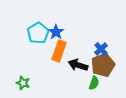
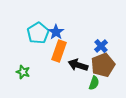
blue cross: moved 3 px up
green star: moved 11 px up
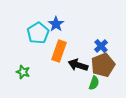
blue star: moved 8 px up
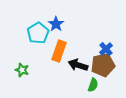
blue cross: moved 5 px right, 3 px down
brown pentagon: rotated 10 degrees clockwise
green star: moved 1 px left, 2 px up
green semicircle: moved 1 px left, 2 px down
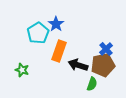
green semicircle: moved 1 px left, 1 px up
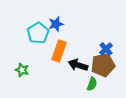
blue star: rotated 21 degrees clockwise
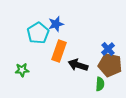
blue cross: moved 2 px right
brown pentagon: moved 7 px right; rotated 25 degrees clockwise
green star: rotated 24 degrees counterclockwise
green semicircle: moved 8 px right; rotated 16 degrees counterclockwise
